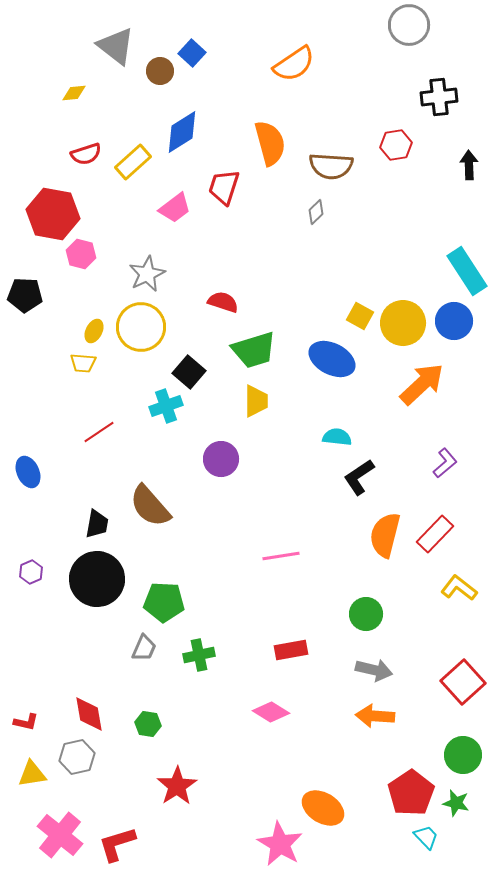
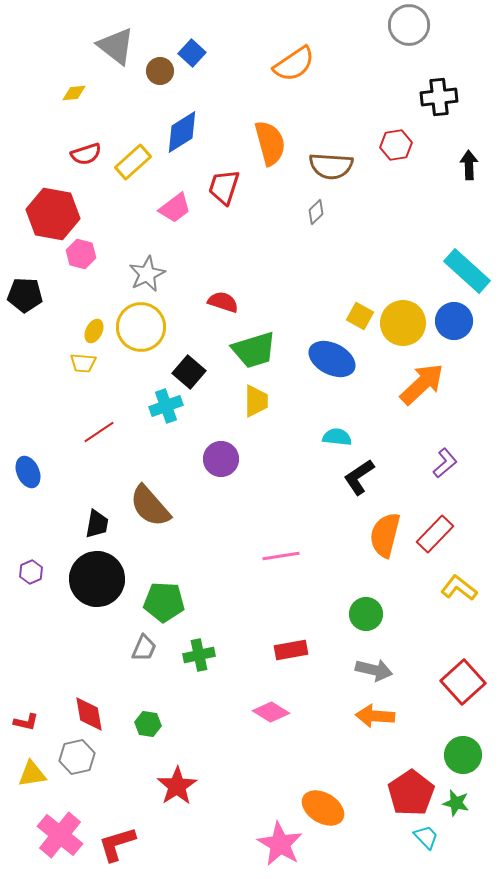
cyan rectangle at (467, 271): rotated 15 degrees counterclockwise
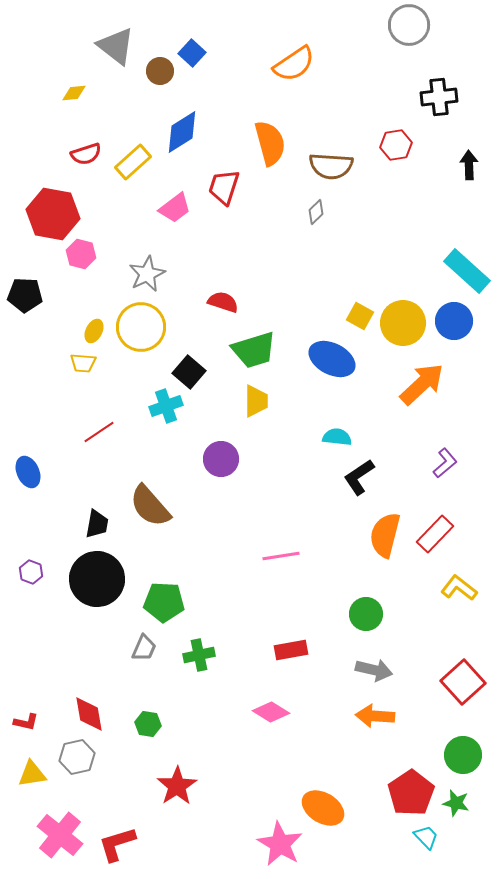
purple hexagon at (31, 572): rotated 15 degrees counterclockwise
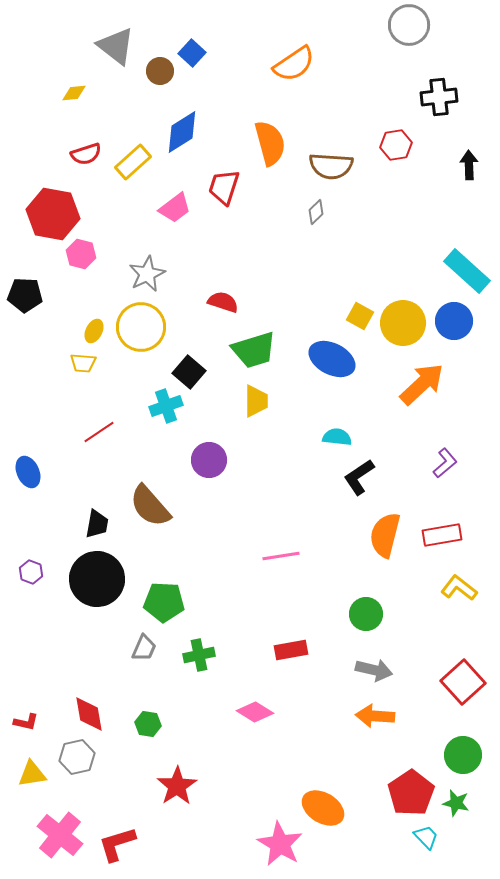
purple circle at (221, 459): moved 12 px left, 1 px down
red rectangle at (435, 534): moved 7 px right, 1 px down; rotated 36 degrees clockwise
pink diamond at (271, 712): moved 16 px left
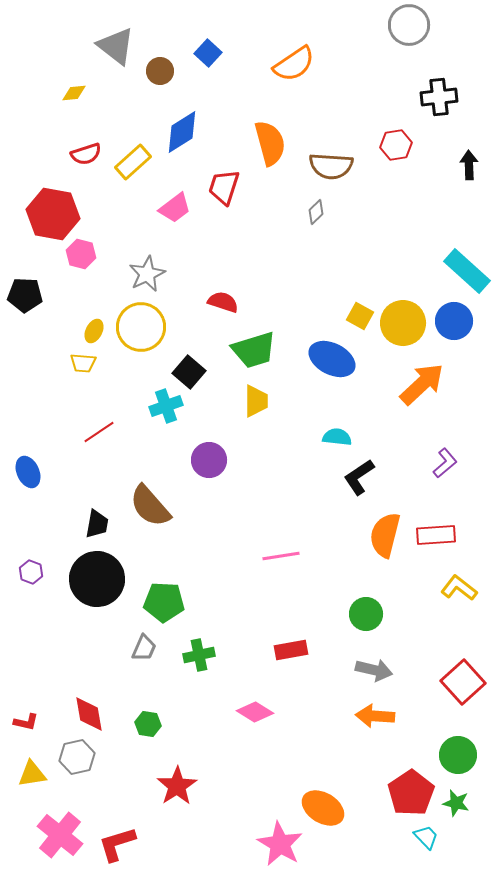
blue square at (192, 53): moved 16 px right
red rectangle at (442, 535): moved 6 px left; rotated 6 degrees clockwise
green circle at (463, 755): moved 5 px left
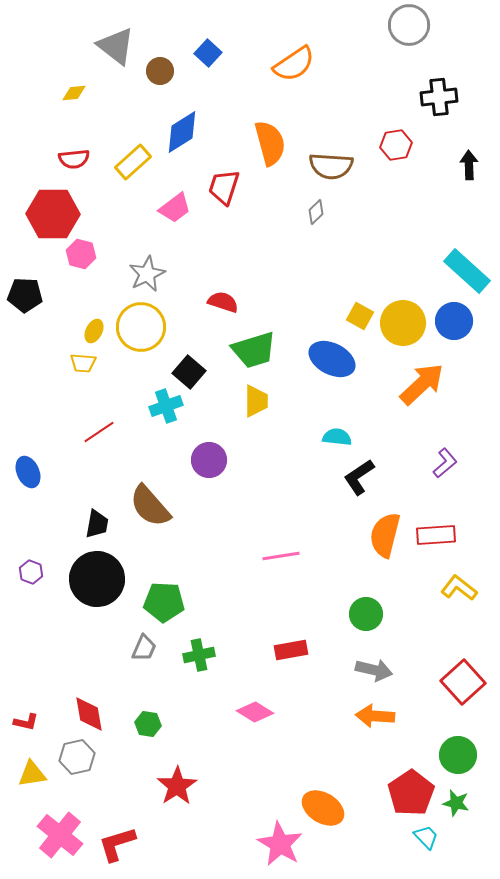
red semicircle at (86, 154): moved 12 px left, 5 px down; rotated 12 degrees clockwise
red hexagon at (53, 214): rotated 9 degrees counterclockwise
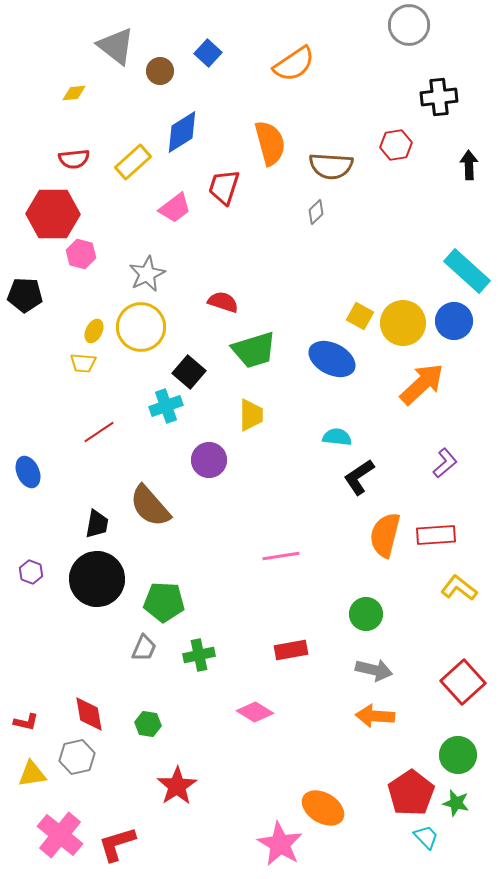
yellow trapezoid at (256, 401): moved 5 px left, 14 px down
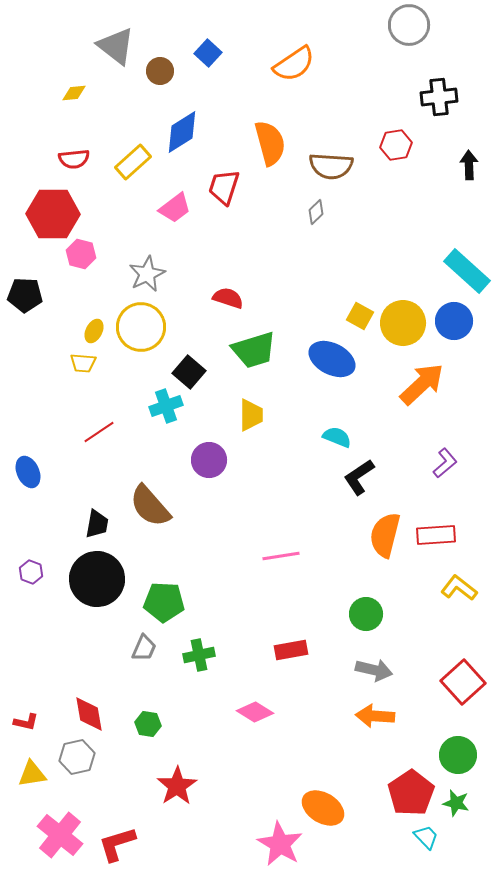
red semicircle at (223, 302): moved 5 px right, 4 px up
cyan semicircle at (337, 437): rotated 16 degrees clockwise
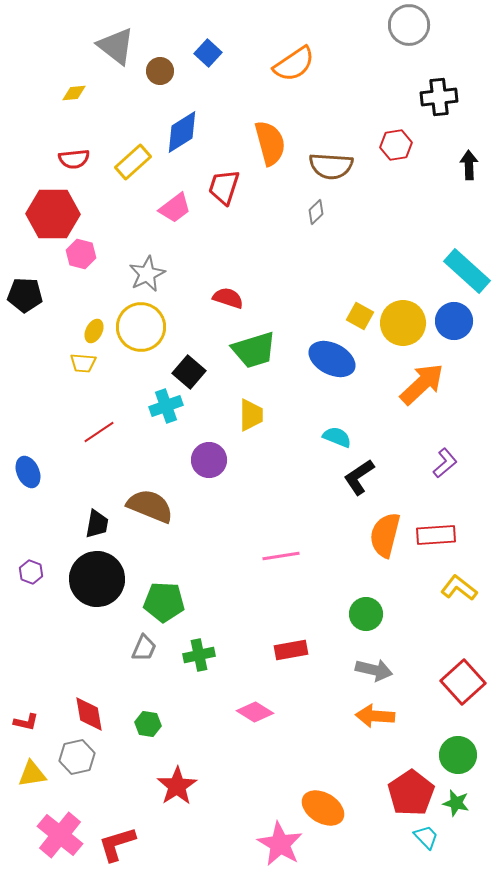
brown semicircle at (150, 506): rotated 153 degrees clockwise
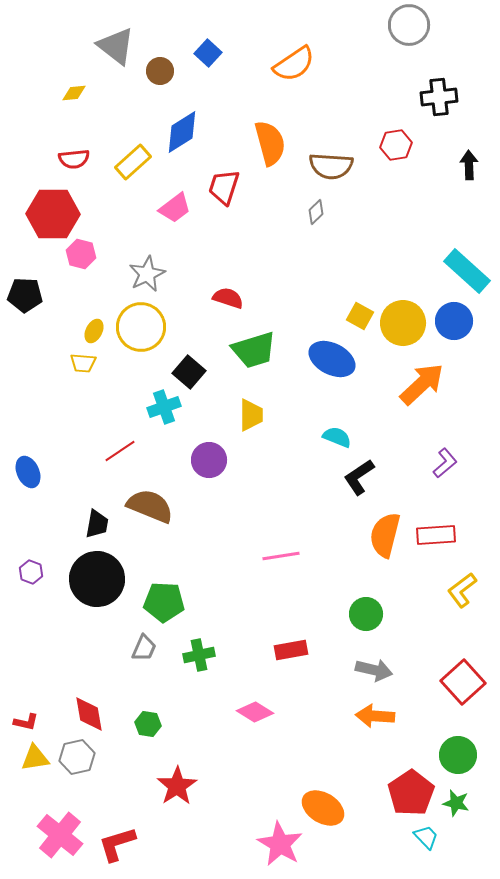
cyan cross at (166, 406): moved 2 px left, 1 px down
red line at (99, 432): moved 21 px right, 19 px down
yellow L-shape at (459, 588): moved 3 px right, 2 px down; rotated 75 degrees counterclockwise
yellow triangle at (32, 774): moved 3 px right, 16 px up
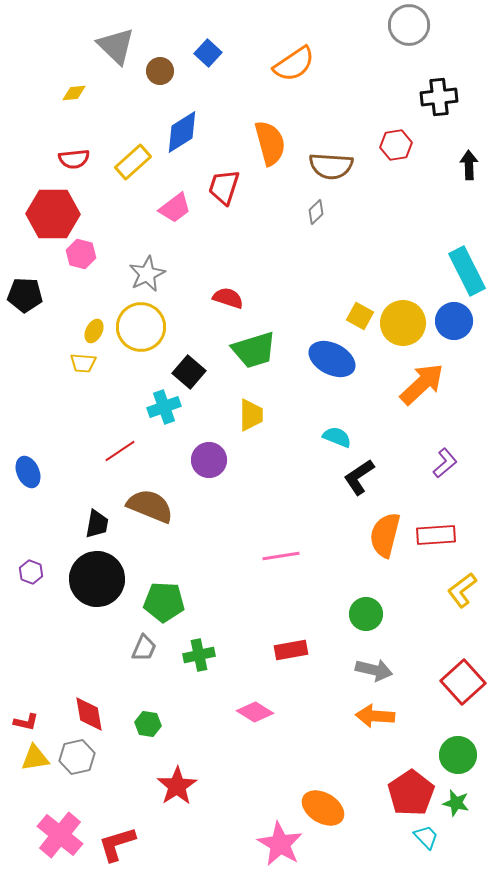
gray triangle at (116, 46): rotated 6 degrees clockwise
cyan rectangle at (467, 271): rotated 21 degrees clockwise
